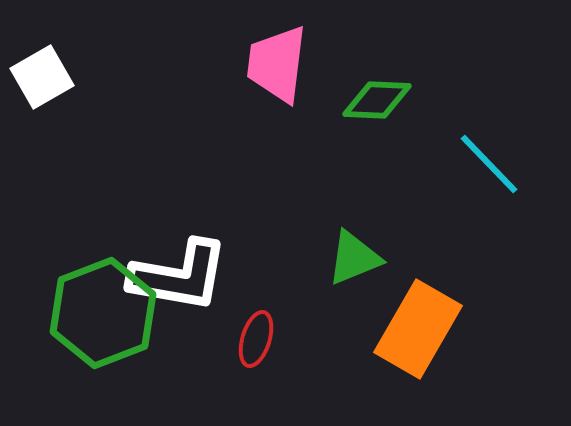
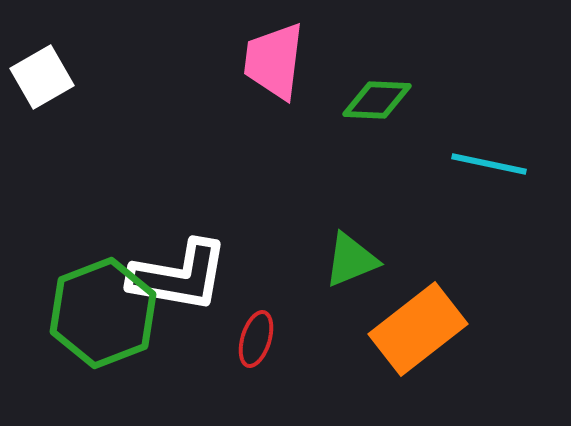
pink trapezoid: moved 3 px left, 3 px up
cyan line: rotated 34 degrees counterclockwise
green triangle: moved 3 px left, 2 px down
orange rectangle: rotated 22 degrees clockwise
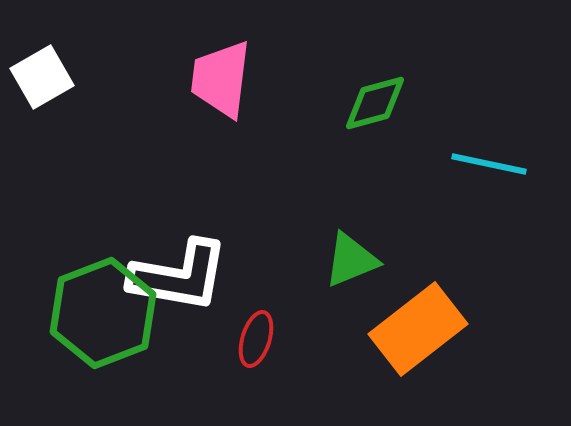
pink trapezoid: moved 53 px left, 18 px down
green diamond: moved 2 px left, 3 px down; rotated 18 degrees counterclockwise
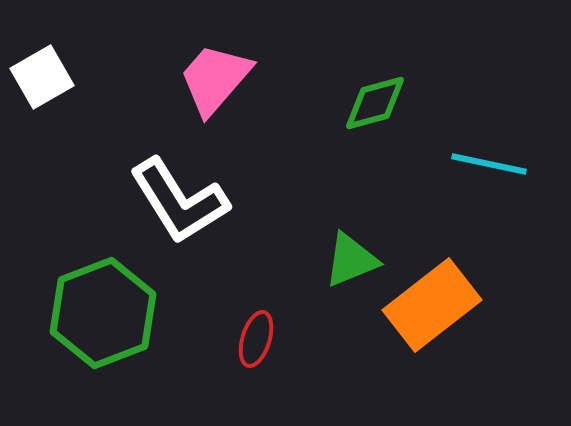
pink trapezoid: moved 6 px left; rotated 34 degrees clockwise
white L-shape: moved 75 px up; rotated 48 degrees clockwise
orange rectangle: moved 14 px right, 24 px up
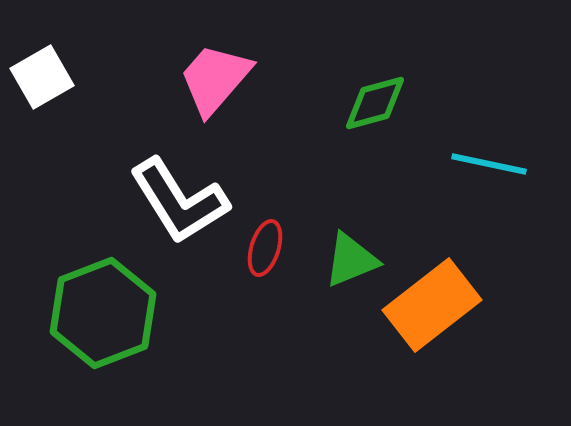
red ellipse: moved 9 px right, 91 px up
